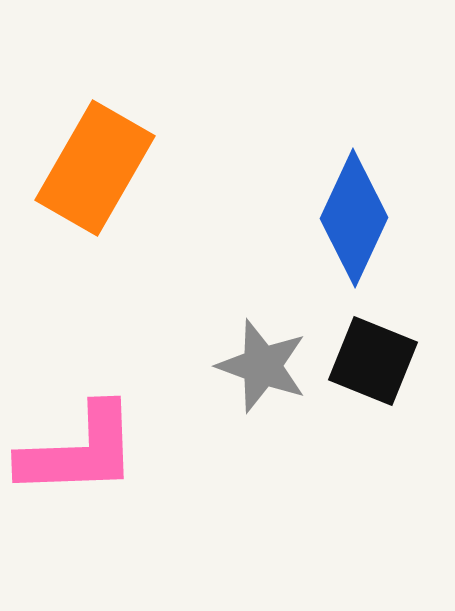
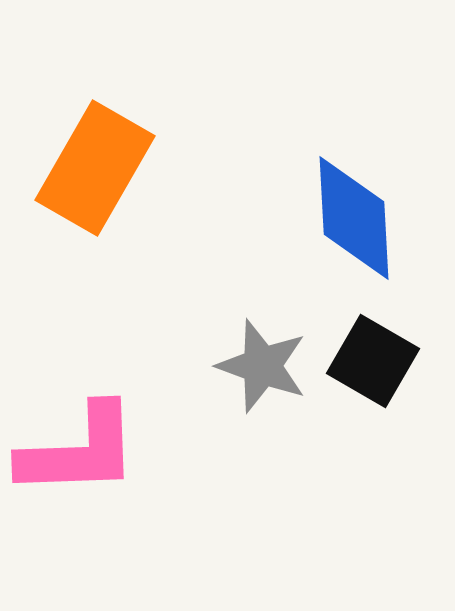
blue diamond: rotated 28 degrees counterclockwise
black square: rotated 8 degrees clockwise
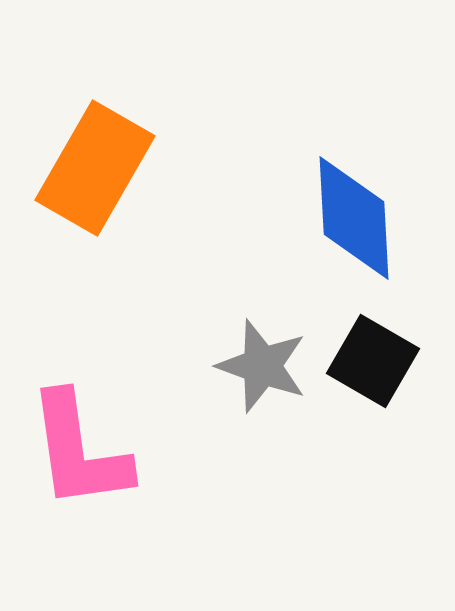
pink L-shape: rotated 84 degrees clockwise
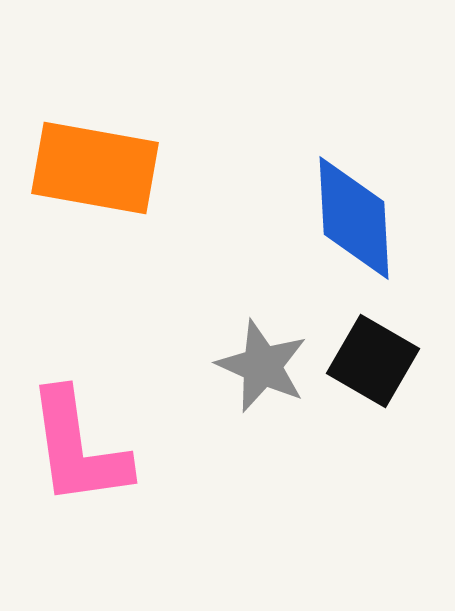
orange rectangle: rotated 70 degrees clockwise
gray star: rotated 4 degrees clockwise
pink L-shape: moved 1 px left, 3 px up
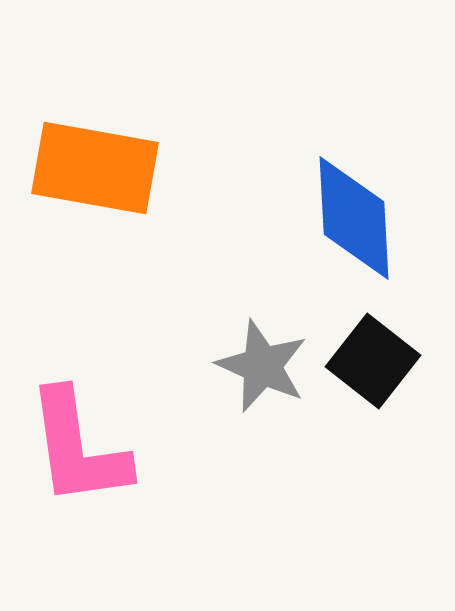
black square: rotated 8 degrees clockwise
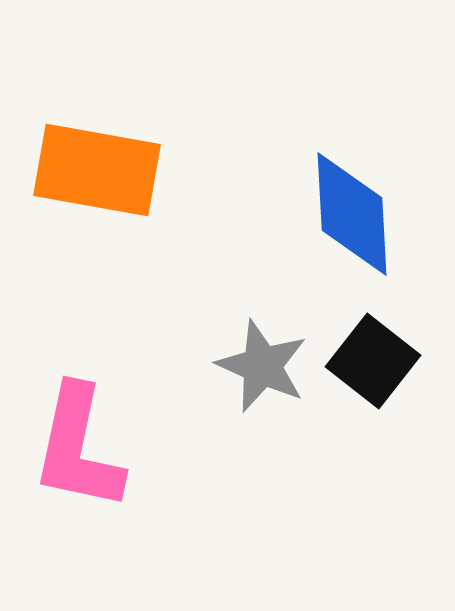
orange rectangle: moved 2 px right, 2 px down
blue diamond: moved 2 px left, 4 px up
pink L-shape: rotated 20 degrees clockwise
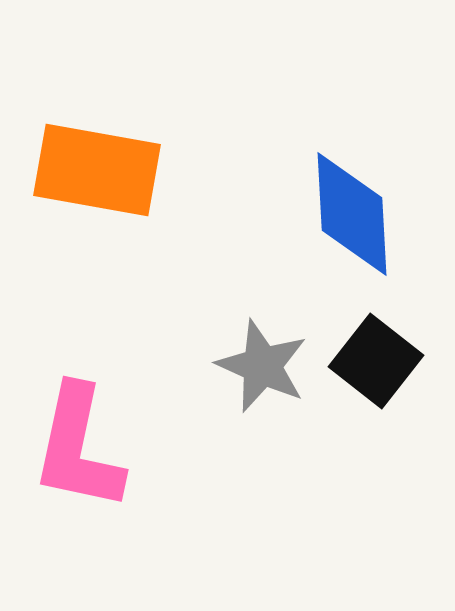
black square: moved 3 px right
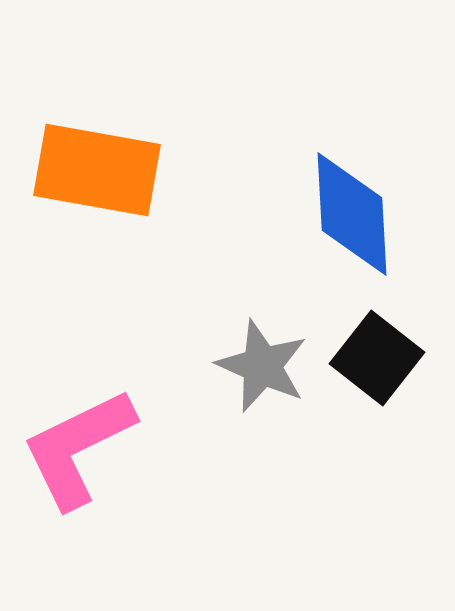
black square: moved 1 px right, 3 px up
pink L-shape: rotated 52 degrees clockwise
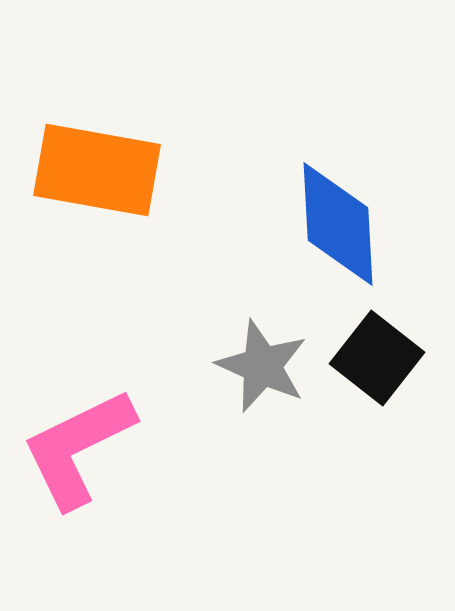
blue diamond: moved 14 px left, 10 px down
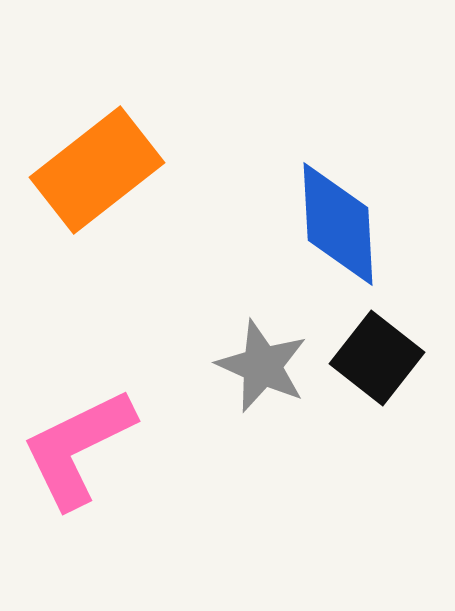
orange rectangle: rotated 48 degrees counterclockwise
